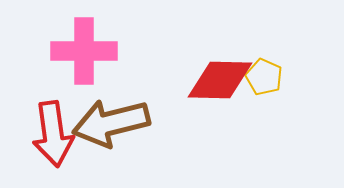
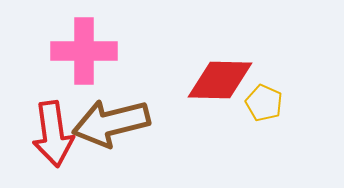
yellow pentagon: moved 26 px down
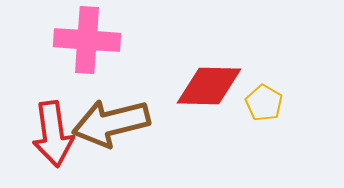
pink cross: moved 3 px right, 11 px up; rotated 4 degrees clockwise
red diamond: moved 11 px left, 6 px down
yellow pentagon: rotated 6 degrees clockwise
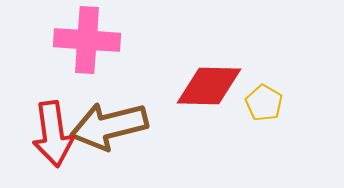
brown arrow: moved 2 px left, 3 px down
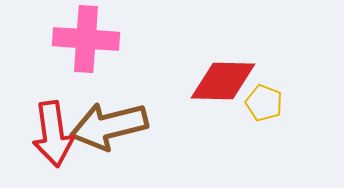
pink cross: moved 1 px left, 1 px up
red diamond: moved 14 px right, 5 px up
yellow pentagon: rotated 9 degrees counterclockwise
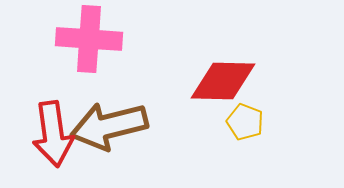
pink cross: moved 3 px right
yellow pentagon: moved 19 px left, 19 px down
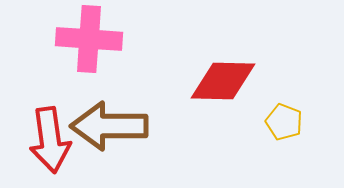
yellow pentagon: moved 39 px right
brown arrow: rotated 14 degrees clockwise
red arrow: moved 3 px left, 6 px down
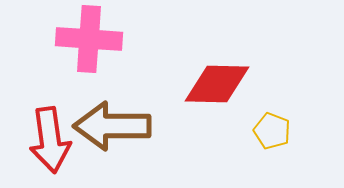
red diamond: moved 6 px left, 3 px down
yellow pentagon: moved 12 px left, 9 px down
brown arrow: moved 3 px right
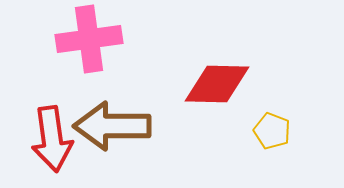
pink cross: rotated 12 degrees counterclockwise
red arrow: moved 2 px right, 1 px up
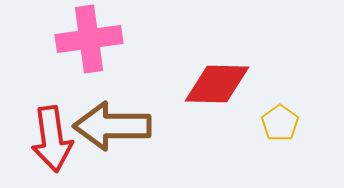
yellow pentagon: moved 8 px right, 8 px up; rotated 15 degrees clockwise
